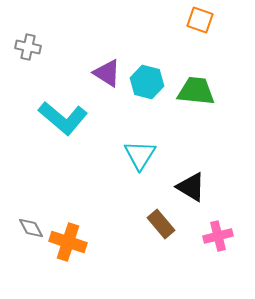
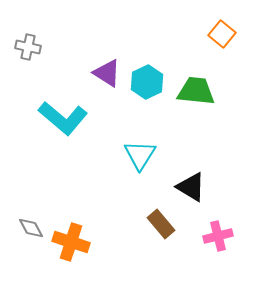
orange square: moved 22 px right, 14 px down; rotated 20 degrees clockwise
cyan hexagon: rotated 20 degrees clockwise
orange cross: moved 3 px right
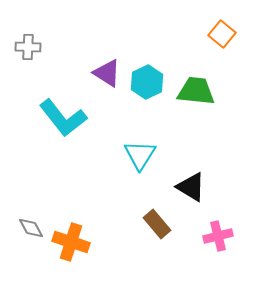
gray cross: rotated 10 degrees counterclockwise
cyan L-shape: rotated 12 degrees clockwise
brown rectangle: moved 4 px left
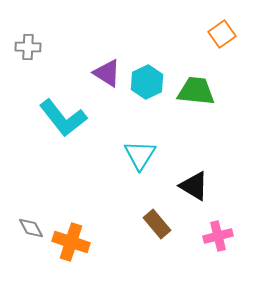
orange square: rotated 16 degrees clockwise
black triangle: moved 3 px right, 1 px up
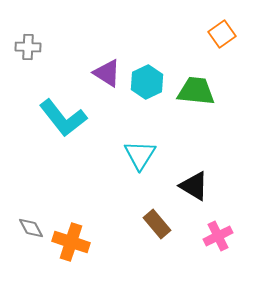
pink cross: rotated 12 degrees counterclockwise
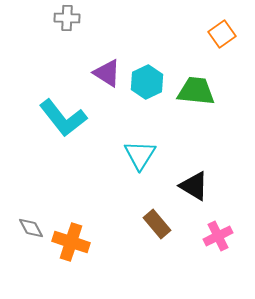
gray cross: moved 39 px right, 29 px up
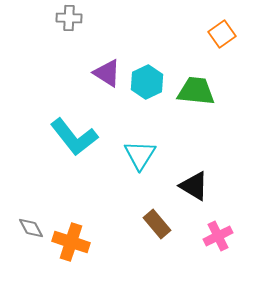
gray cross: moved 2 px right
cyan L-shape: moved 11 px right, 19 px down
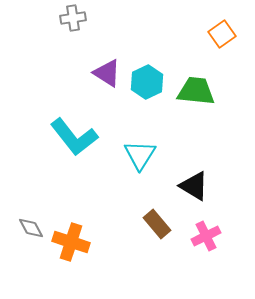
gray cross: moved 4 px right; rotated 10 degrees counterclockwise
pink cross: moved 12 px left
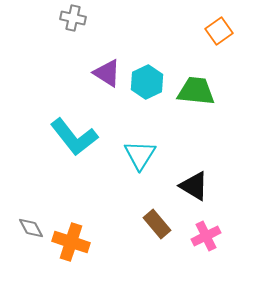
gray cross: rotated 20 degrees clockwise
orange square: moved 3 px left, 3 px up
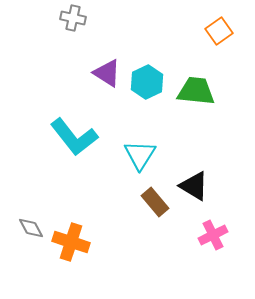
brown rectangle: moved 2 px left, 22 px up
pink cross: moved 7 px right, 1 px up
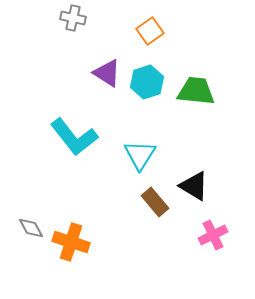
orange square: moved 69 px left
cyan hexagon: rotated 8 degrees clockwise
